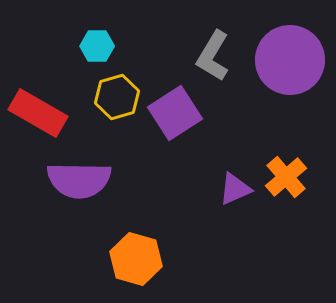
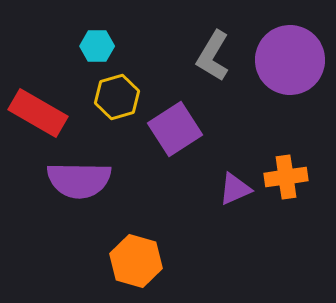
purple square: moved 16 px down
orange cross: rotated 33 degrees clockwise
orange hexagon: moved 2 px down
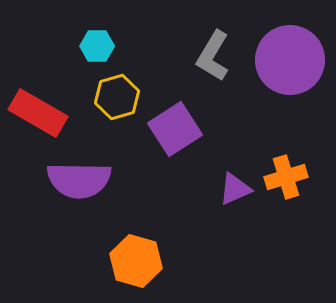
orange cross: rotated 9 degrees counterclockwise
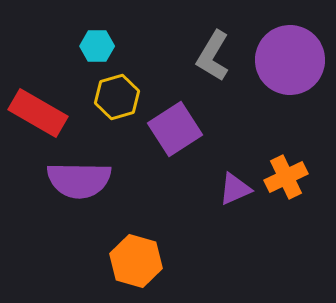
orange cross: rotated 9 degrees counterclockwise
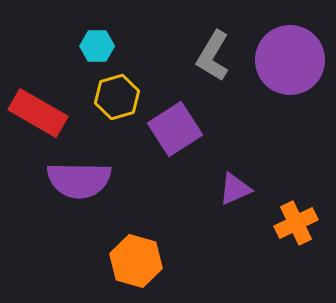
orange cross: moved 10 px right, 46 px down
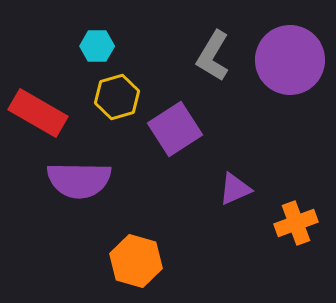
orange cross: rotated 6 degrees clockwise
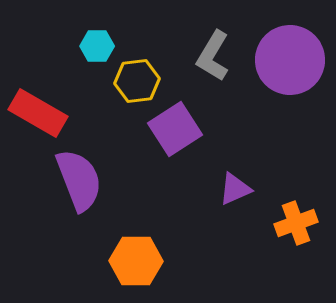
yellow hexagon: moved 20 px right, 16 px up; rotated 9 degrees clockwise
purple semicircle: rotated 112 degrees counterclockwise
orange hexagon: rotated 15 degrees counterclockwise
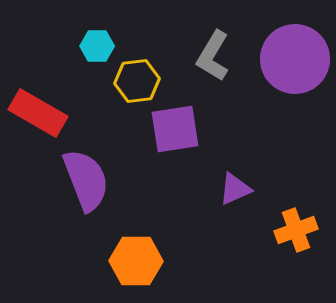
purple circle: moved 5 px right, 1 px up
purple square: rotated 24 degrees clockwise
purple semicircle: moved 7 px right
orange cross: moved 7 px down
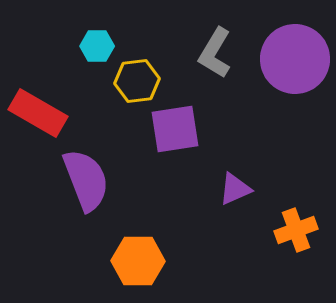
gray L-shape: moved 2 px right, 3 px up
orange hexagon: moved 2 px right
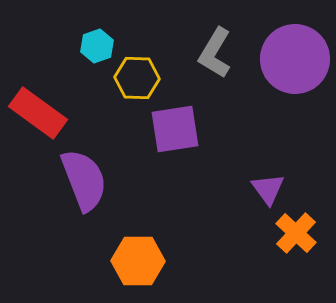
cyan hexagon: rotated 20 degrees counterclockwise
yellow hexagon: moved 3 px up; rotated 9 degrees clockwise
red rectangle: rotated 6 degrees clockwise
purple semicircle: moved 2 px left
purple triangle: moved 33 px right; rotated 42 degrees counterclockwise
orange cross: moved 3 px down; rotated 27 degrees counterclockwise
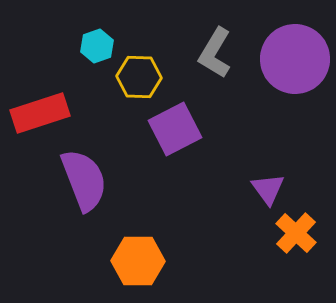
yellow hexagon: moved 2 px right, 1 px up
red rectangle: moved 2 px right; rotated 54 degrees counterclockwise
purple square: rotated 18 degrees counterclockwise
